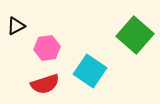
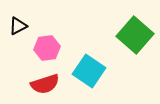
black triangle: moved 2 px right
cyan square: moved 1 px left
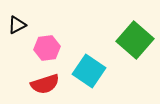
black triangle: moved 1 px left, 1 px up
green square: moved 5 px down
